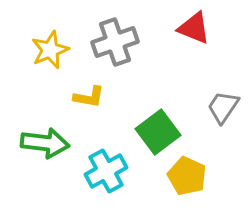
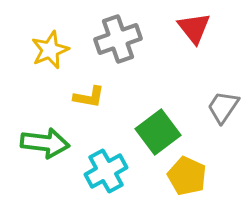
red triangle: rotated 30 degrees clockwise
gray cross: moved 3 px right, 3 px up
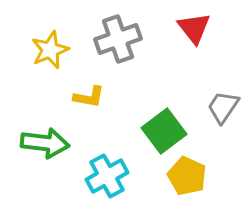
green square: moved 6 px right, 1 px up
cyan cross: moved 1 px right, 5 px down
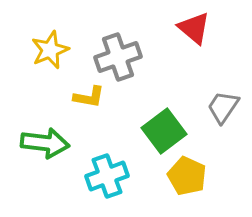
red triangle: rotated 12 degrees counterclockwise
gray cross: moved 18 px down
cyan cross: rotated 9 degrees clockwise
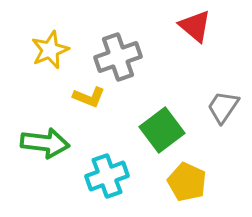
red triangle: moved 1 px right, 2 px up
yellow L-shape: rotated 12 degrees clockwise
green square: moved 2 px left, 1 px up
yellow pentagon: moved 6 px down
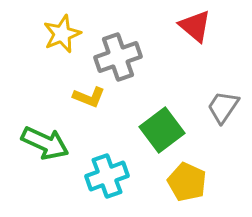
yellow star: moved 12 px right, 16 px up
green arrow: rotated 18 degrees clockwise
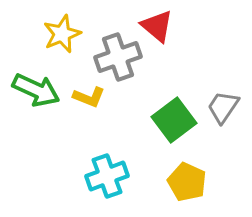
red triangle: moved 38 px left
green square: moved 12 px right, 10 px up
green arrow: moved 9 px left, 53 px up
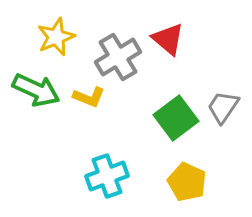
red triangle: moved 11 px right, 13 px down
yellow star: moved 6 px left, 3 px down
gray cross: rotated 12 degrees counterclockwise
green square: moved 2 px right, 2 px up
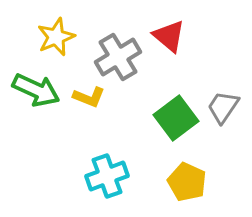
red triangle: moved 1 px right, 3 px up
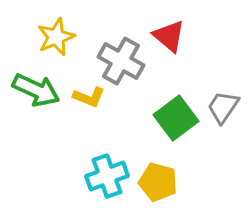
gray cross: moved 3 px right, 4 px down; rotated 30 degrees counterclockwise
yellow pentagon: moved 29 px left; rotated 9 degrees counterclockwise
